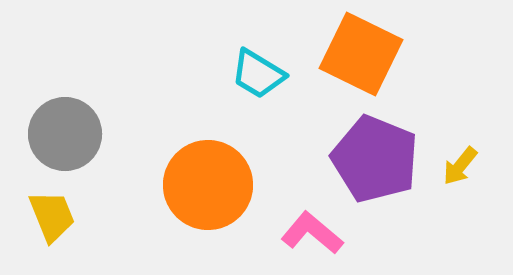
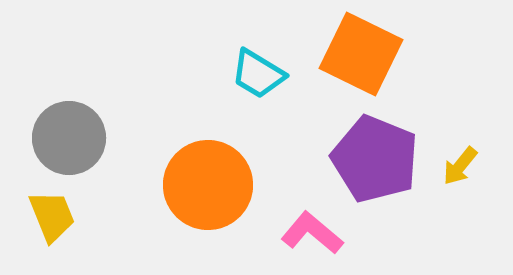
gray circle: moved 4 px right, 4 px down
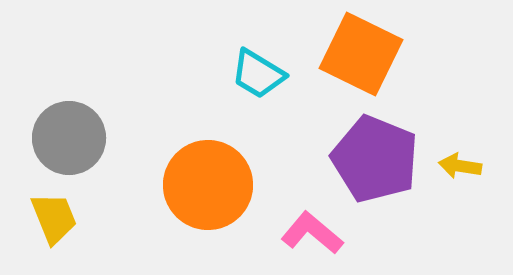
yellow arrow: rotated 60 degrees clockwise
yellow trapezoid: moved 2 px right, 2 px down
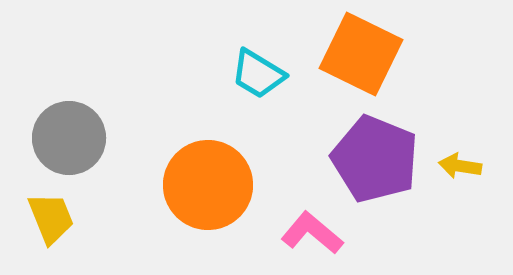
yellow trapezoid: moved 3 px left
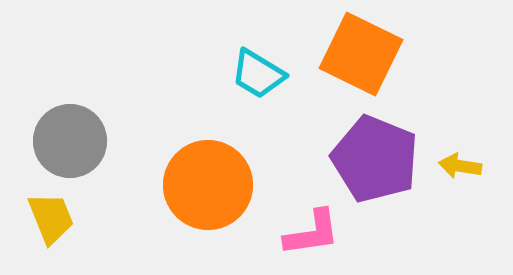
gray circle: moved 1 px right, 3 px down
pink L-shape: rotated 132 degrees clockwise
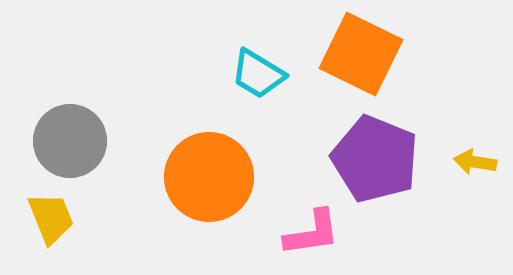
yellow arrow: moved 15 px right, 4 px up
orange circle: moved 1 px right, 8 px up
